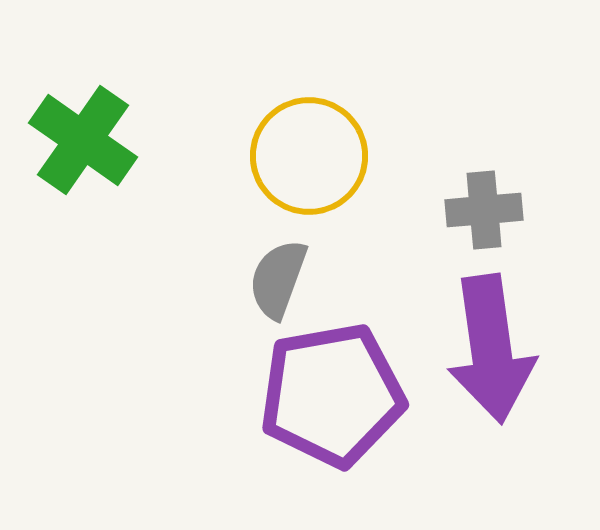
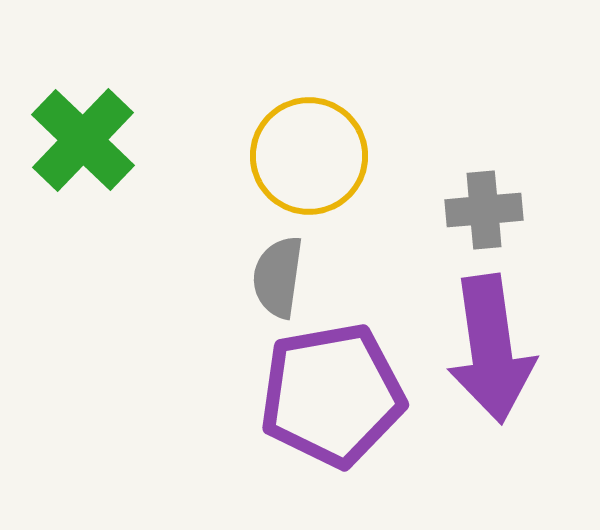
green cross: rotated 9 degrees clockwise
gray semicircle: moved 2 px up; rotated 12 degrees counterclockwise
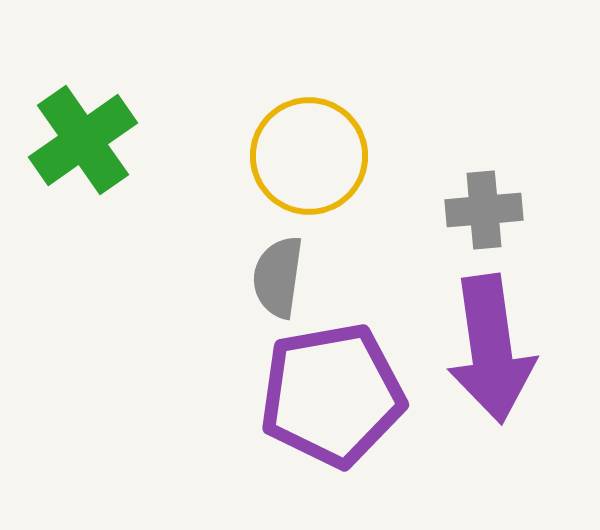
green cross: rotated 11 degrees clockwise
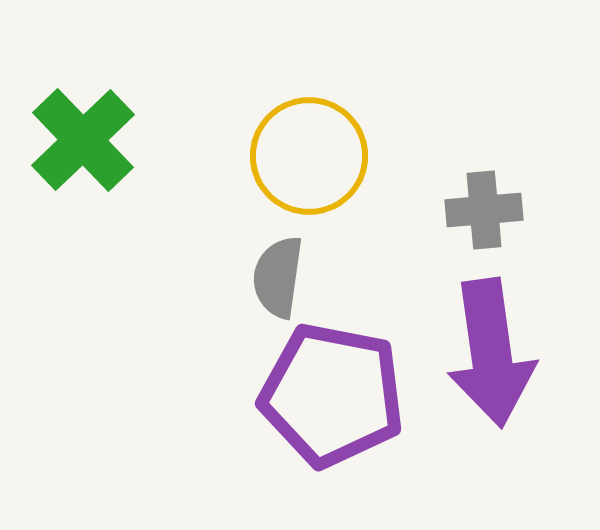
green cross: rotated 9 degrees counterclockwise
purple arrow: moved 4 px down
purple pentagon: rotated 21 degrees clockwise
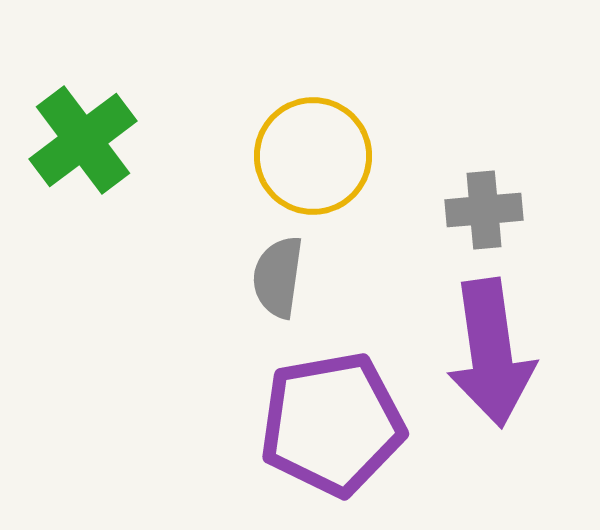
green cross: rotated 7 degrees clockwise
yellow circle: moved 4 px right
purple pentagon: moved 29 px down; rotated 21 degrees counterclockwise
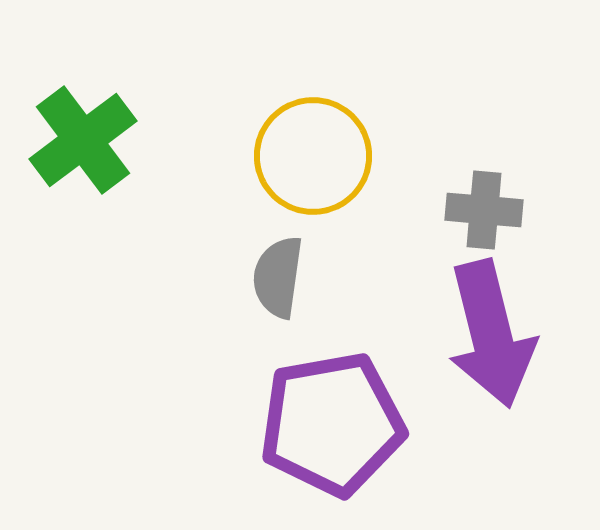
gray cross: rotated 10 degrees clockwise
purple arrow: moved 19 px up; rotated 6 degrees counterclockwise
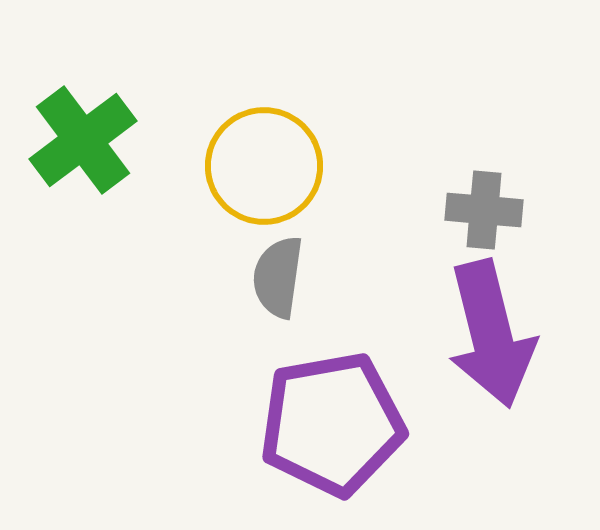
yellow circle: moved 49 px left, 10 px down
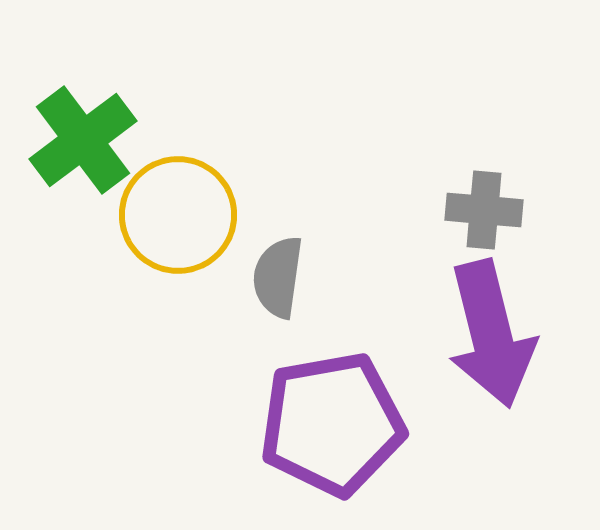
yellow circle: moved 86 px left, 49 px down
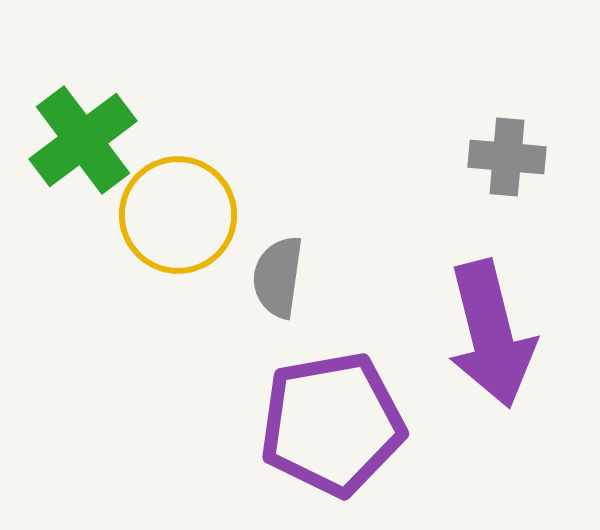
gray cross: moved 23 px right, 53 px up
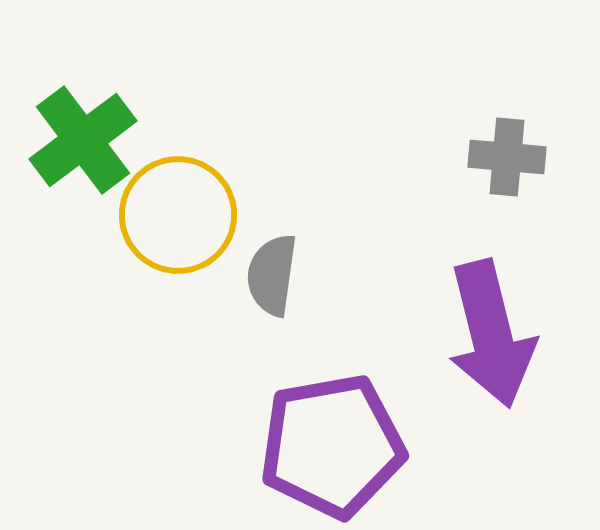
gray semicircle: moved 6 px left, 2 px up
purple pentagon: moved 22 px down
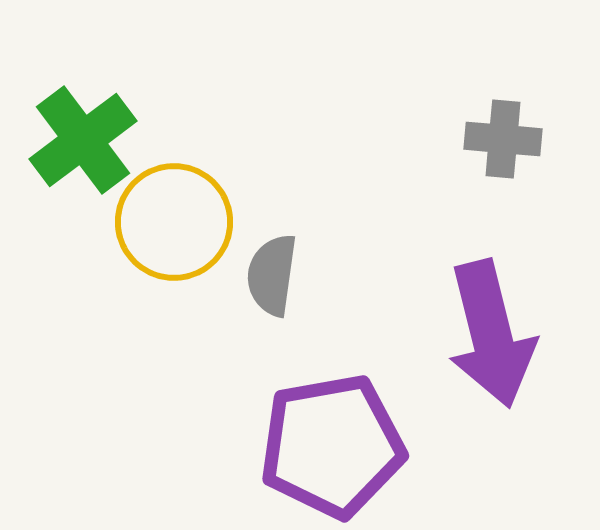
gray cross: moved 4 px left, 18 px up
yellow circle: moved 4 px left, 7 px down
